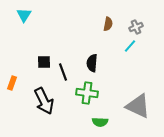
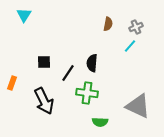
black line: moved 5 px right, 1 px down; rotated 54 degrees clockwise
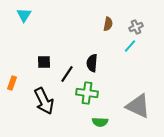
black line: moved 1 px left, 1 px down
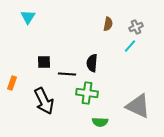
cyan triangle: moved 4 px right, 2 px down
black line: rotated 60 degrees clockwise
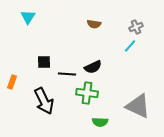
brown semicircle: moved 14 px left; rotated 88 degrees clockwise
black semicircle: moved 1 px right, 4 px down; rotated 120 degrees counterclockwise
orange rectangle: moved 1 px up
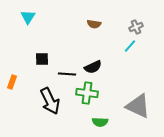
black square: moved 2 px left, 3 px up
black arrow: moved 6 px right
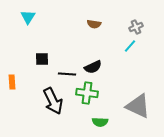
orange rectangle: rotated 24 degrees counterclockwise
black arrow: moved 3 px right
